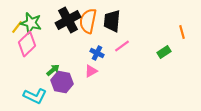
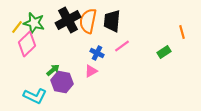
green star: moved 3 px right
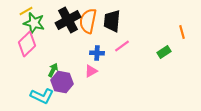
yellow line: moved 9 px right, 16 px up; rotated 24 degrees clockwise
blue cross: rotated 24 degrees counterclockwise
green arrow: rotated 24 degrees counterclockwise
cyan L-shape: moved 7 px right
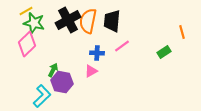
cyan L-shape: rotated 70 degrees counterclockwise
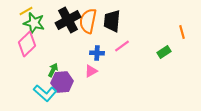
purple hexagon: rotated 15 degrees counterclockwise
cyan L-shape: moved 3 px right, 3 px up; rotated 85 degrees clockwise
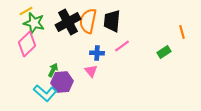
black cross: moved 2 px down
pink triangle: rotated 40 degrees counterclockwise
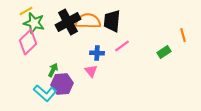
orange semicircle: rotated 80 degrees clockwise
orange line: moved 1 px right, 3 px down
pink diamond: moved 1 px right, 2 px up
purple hexagon: moved 2 px down
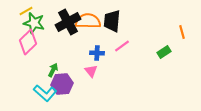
orange line: moved 1 px left, 3 px up
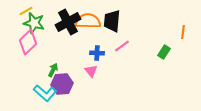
orange line: moved 1 px right; rotated 24 degrees clockwise
green rectangle: rotated 24 degrees counterclockwise
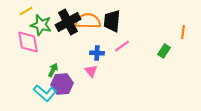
green star: moved 7 px right, 2 px down
pink diamond: rotated 55 degrees counterclockwise
green rectangle: moved 1 px up
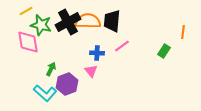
green arrow: moved 2 px left, 1 px up
purple hexagon: moved 5 px right; rotated 15 degrees counterclockwise
